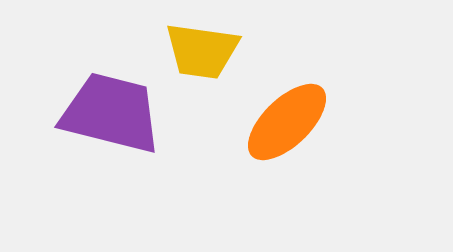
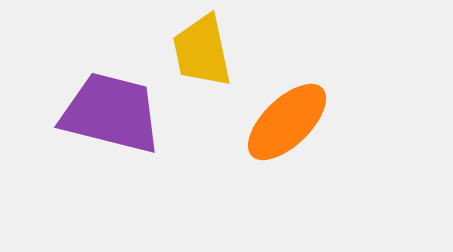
yellow trapezoid: rotated 70 degrees clockwise
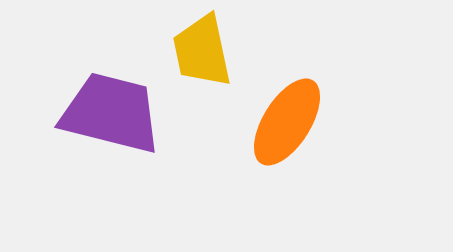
orange ellipse: rotated 14 degrees counterclockwise
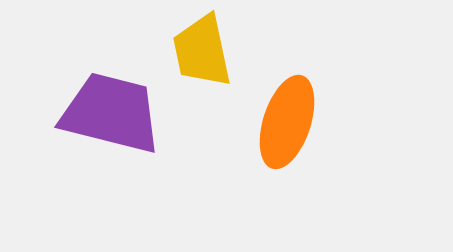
orange ellipse: rotated 14 degrees counterclockwise
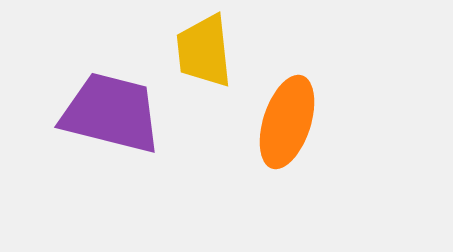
yellow trapezoid: moved 2 px right; rotated 6 degrees clockwise
